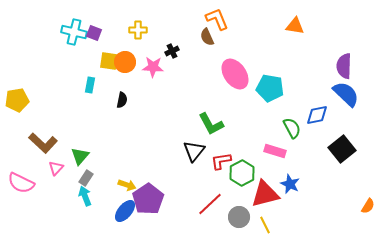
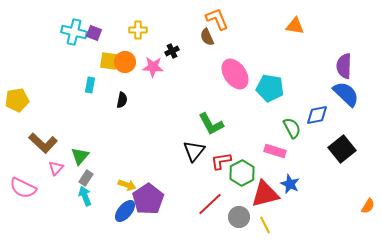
pink semicircle: moved 2 px right, 5 px down
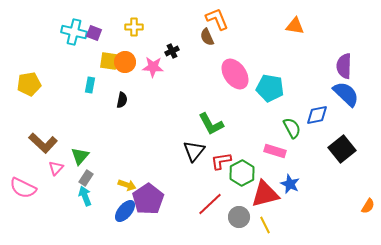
yellow cross: moved 4 px left, 3 px up
yellow pentagon: moved 12 px right, 16 px up
